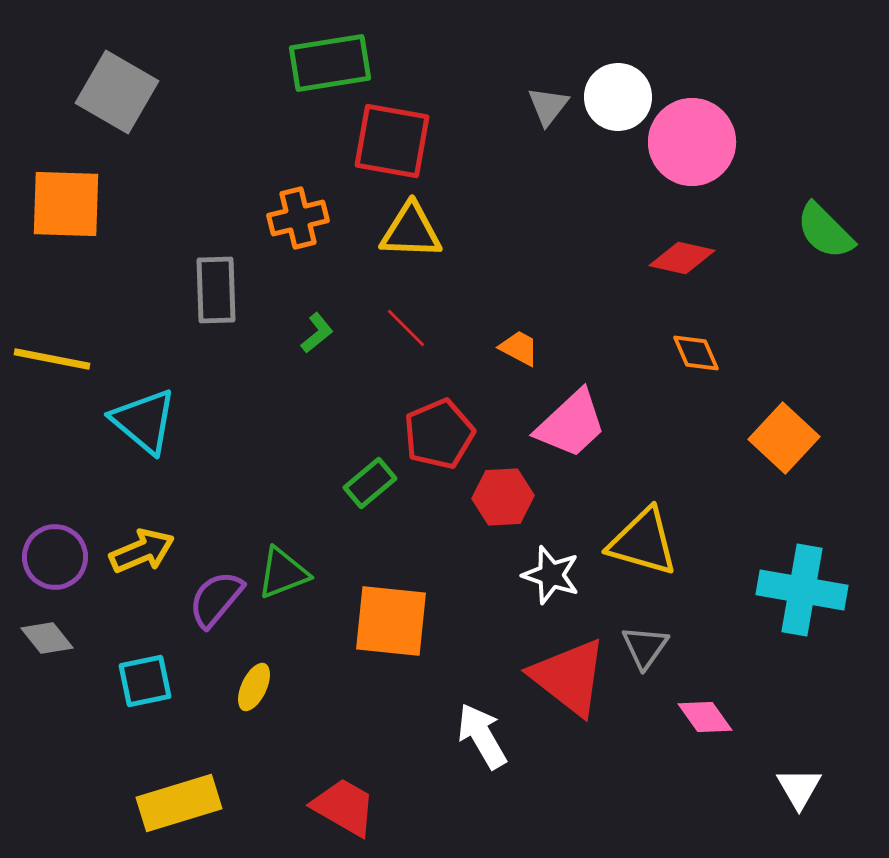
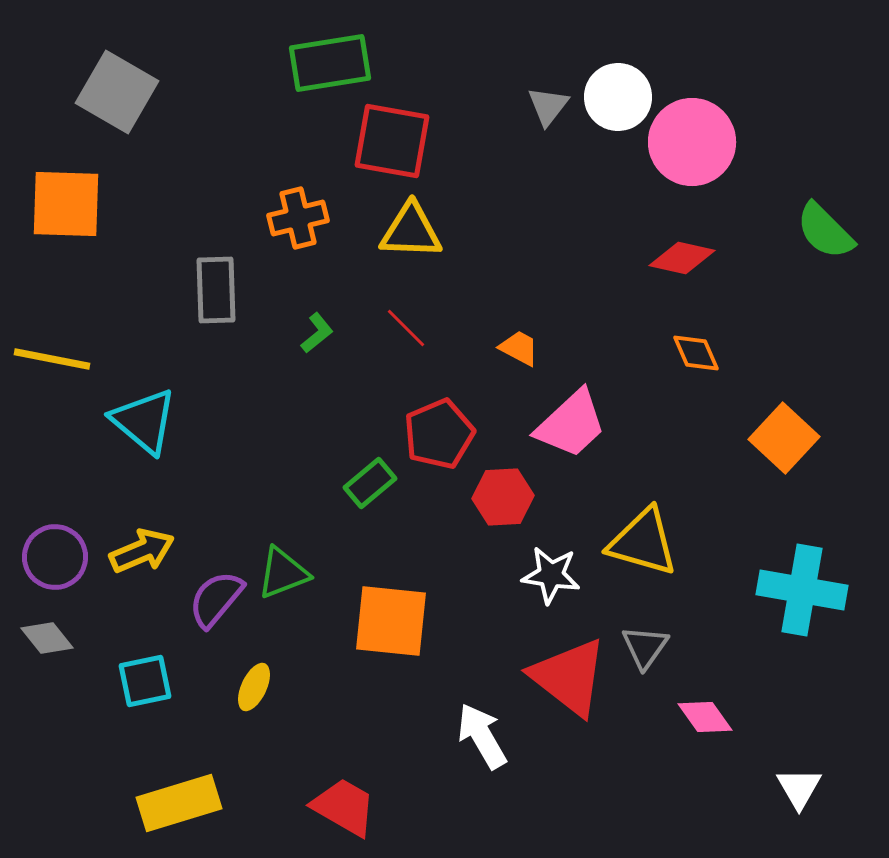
white star at (551, 575): rotated 10 degrees counterclockwise
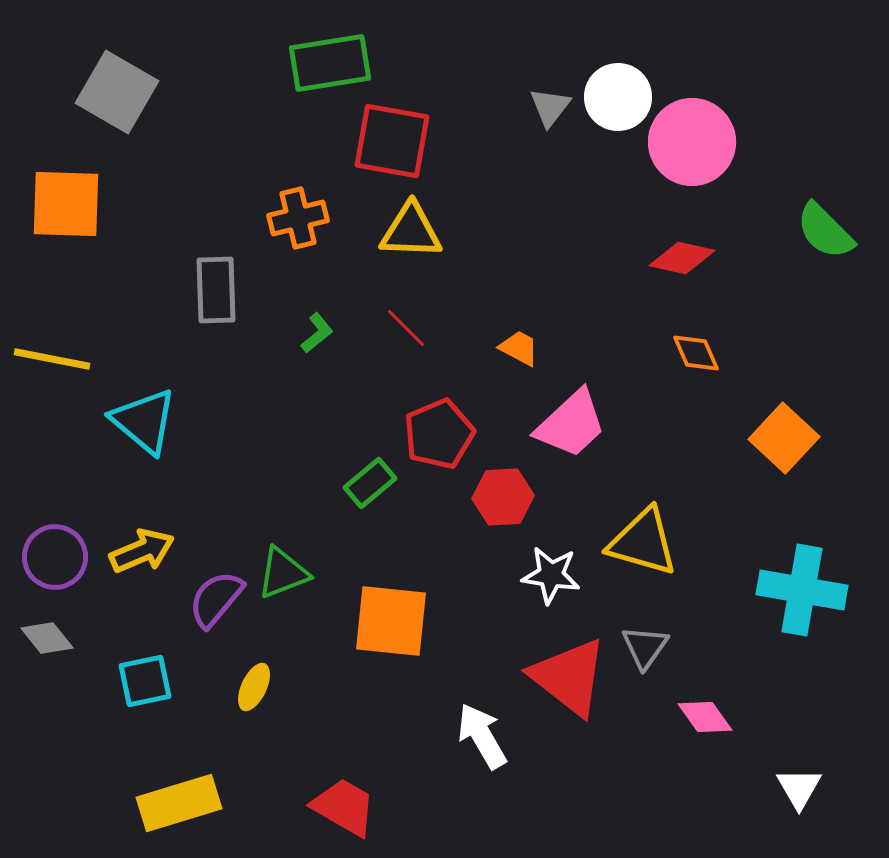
gray triangle at (548, 106): moved 2 px right, 1 px down
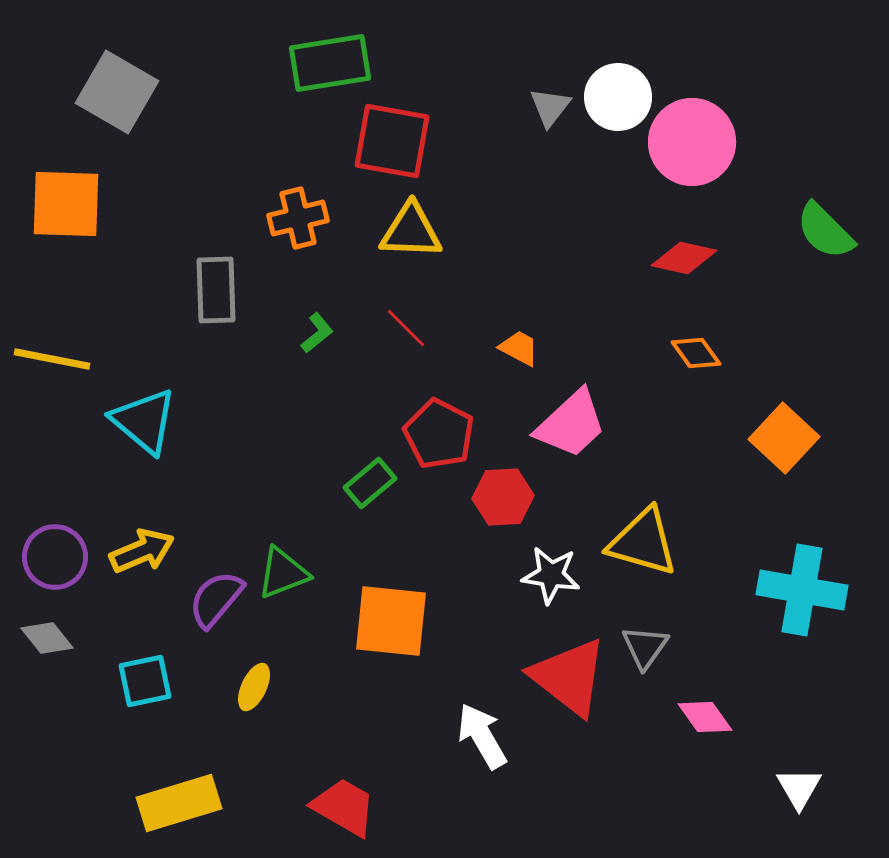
red diamond at (682, 258): moved 2 px right
orange diamond at (696, 353): rotated 12 degrees counterclockwise
red pentagon at (439, 434): rotated 22 degrees counterclockwise
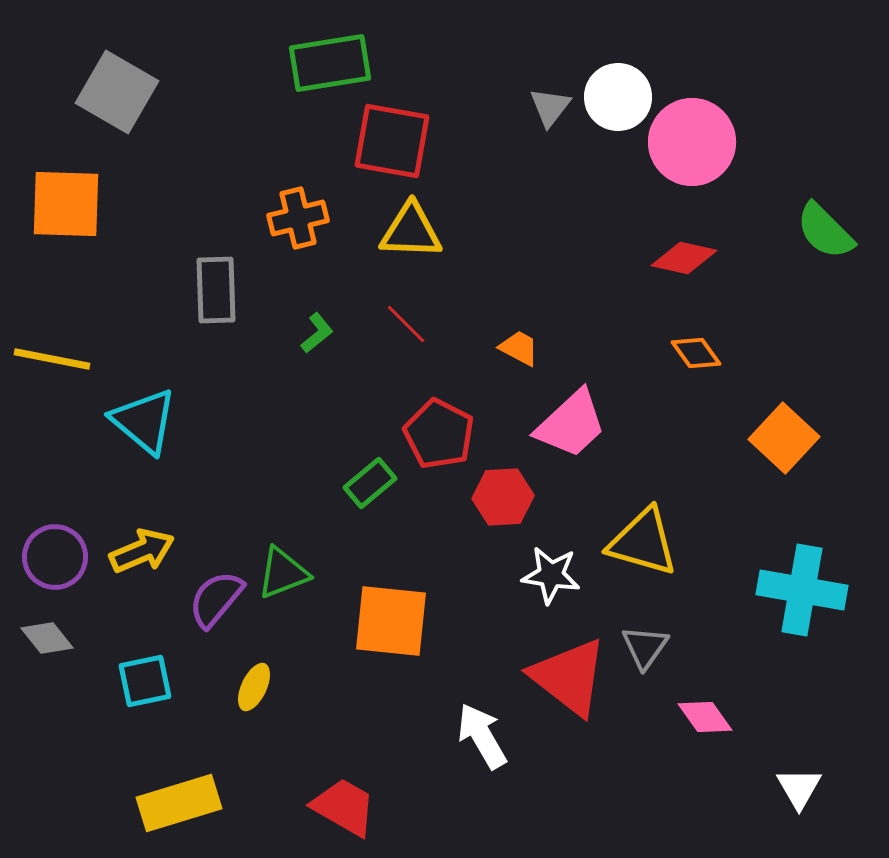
red line at (406, 328): moved 4 px up
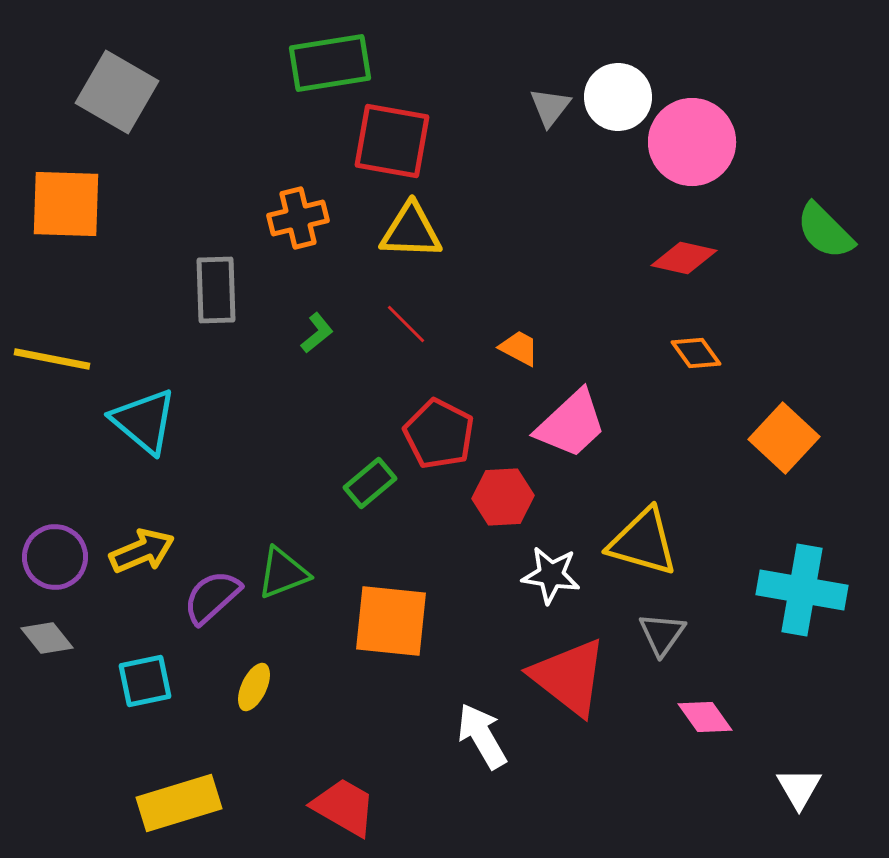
purple semicircle at (216, 599): moved 4 px left, 2 px up; rotated 8 degrees clockwise
gray triangle at (645, 647): moved 17 px right, 13 px up
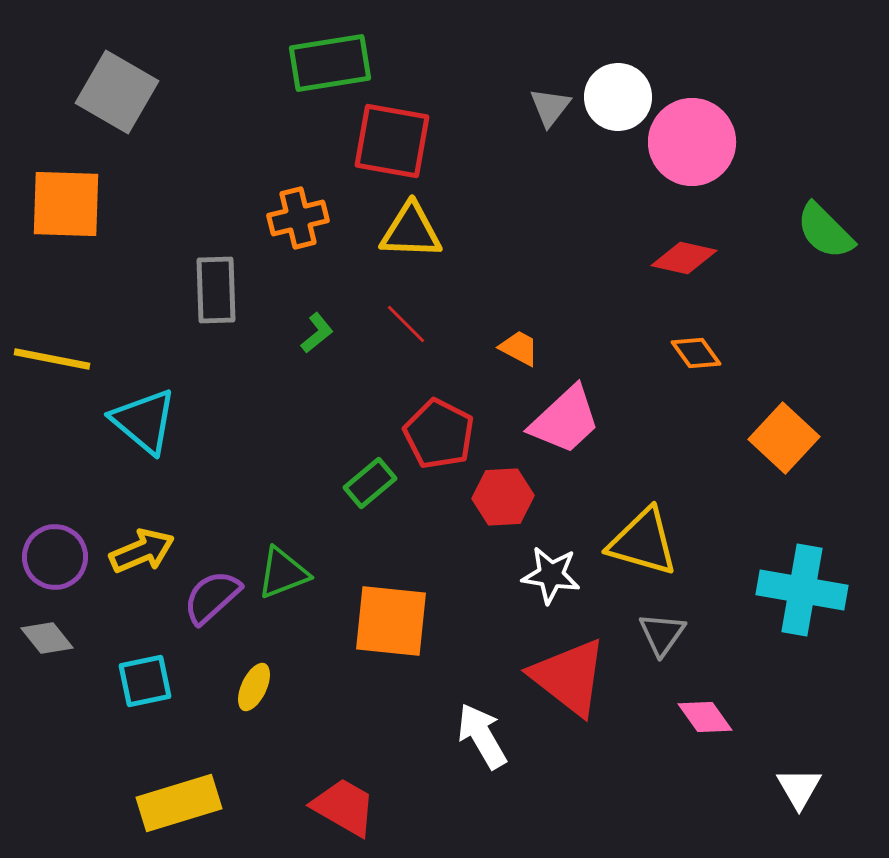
pink trapezoid at (571, 424): moved 6 px left, 4 px up
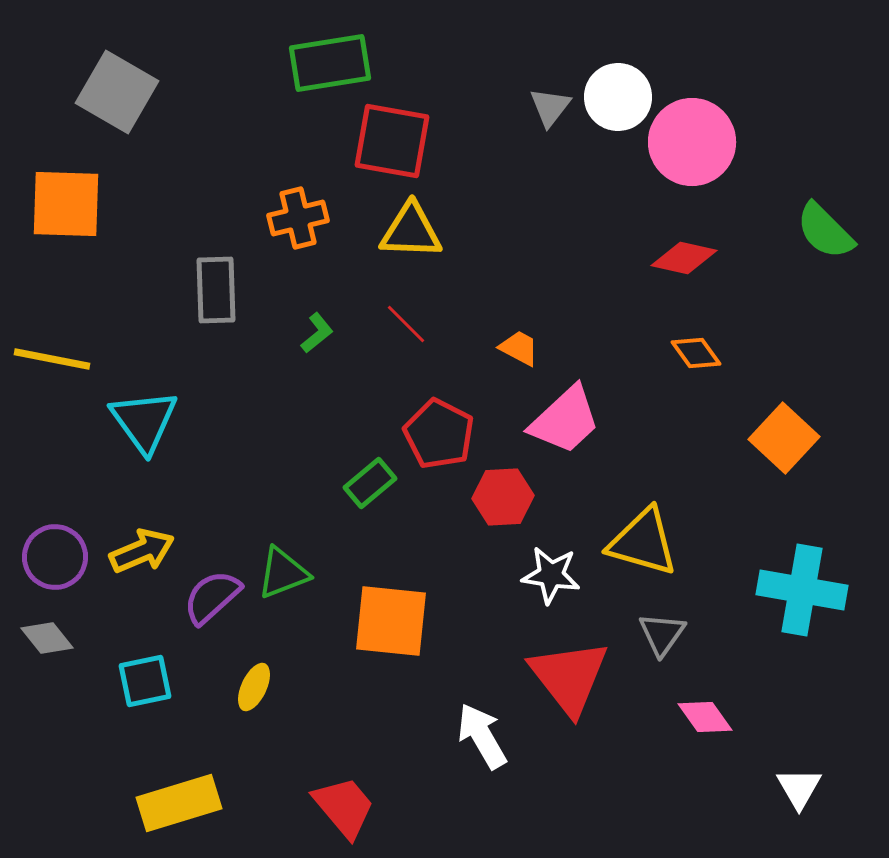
cyan triangle at (144, 421): rotated 14 degrees clockwise
red triangle at (569, 677): rotated 14 degrees clockwise
red trapezoid at (344, 807): rotated 20 degrees clockwise
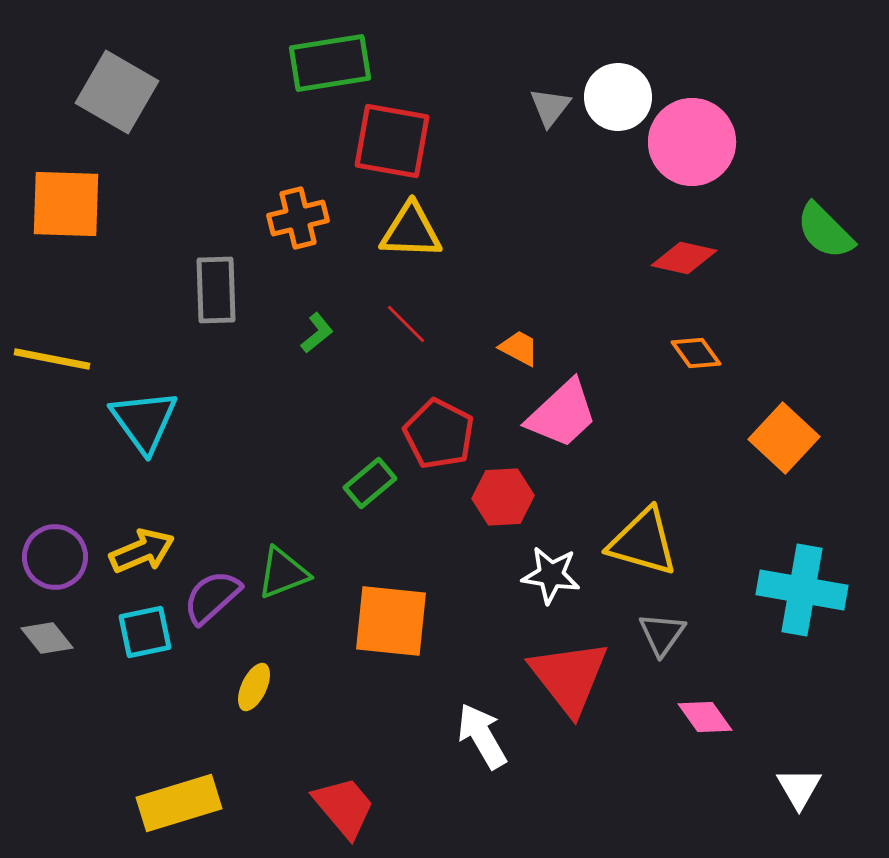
pink trapezoid at (565, 420): moved 3 px left, 6 px up
cyan square at (145, 681): moved 49 px up
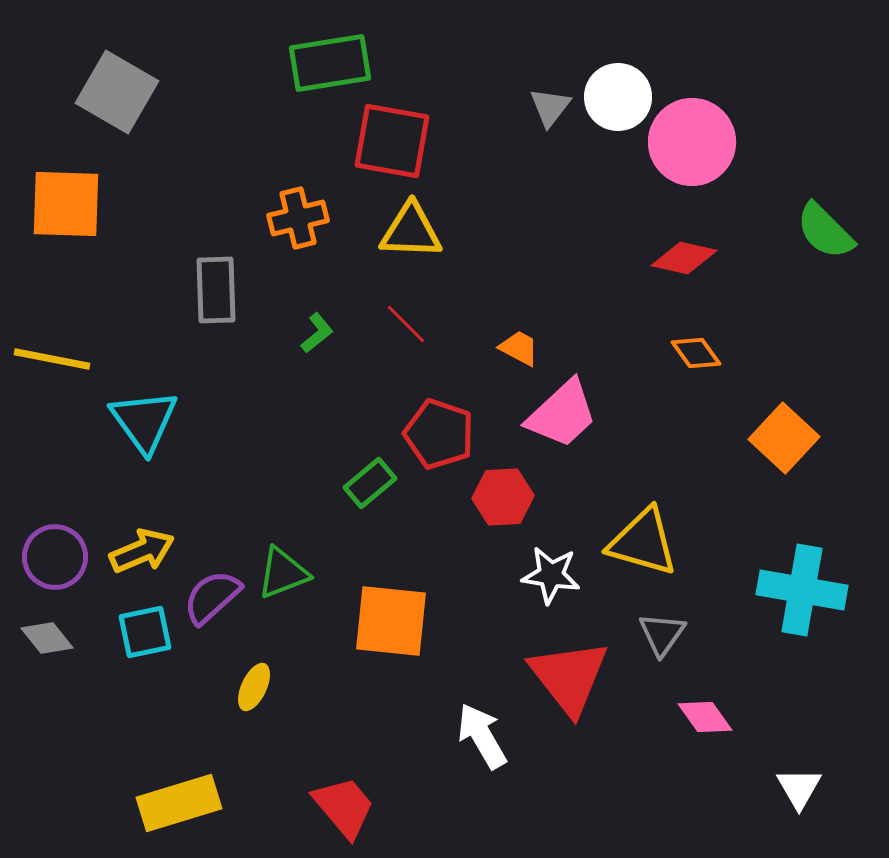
red pentagon at (439, 434): rotated 8 degrees counterclockwise
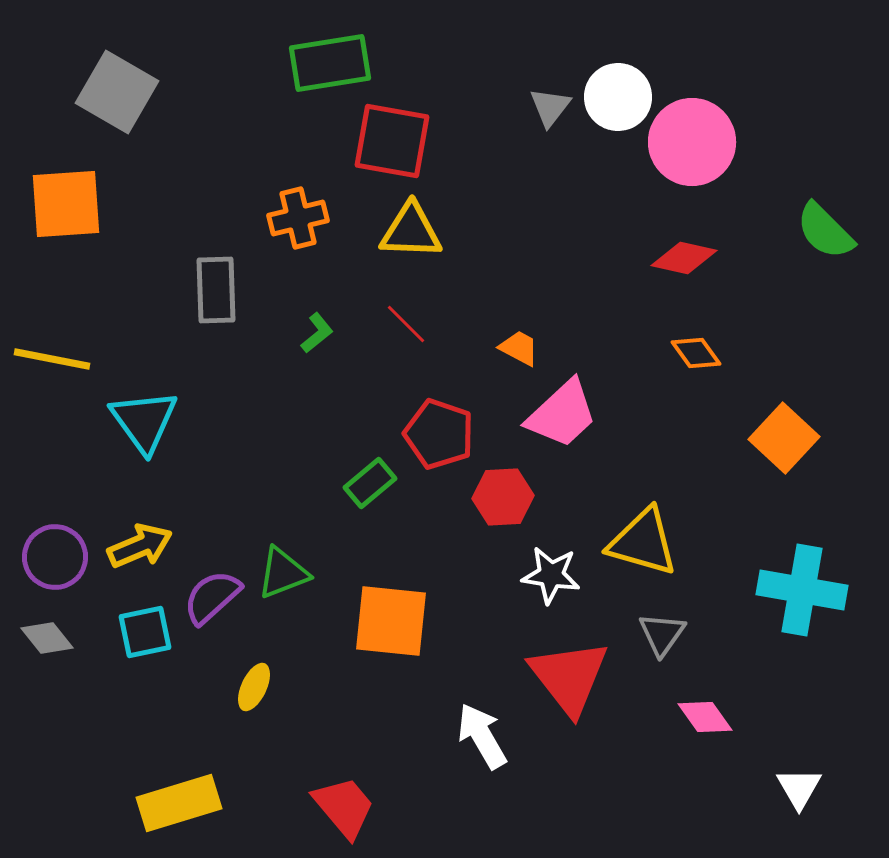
orange square at (66, 204): rotated 6 degrees counterclockwise
yellow arrow at (142, 551): moved 2 px left, 5 px up
